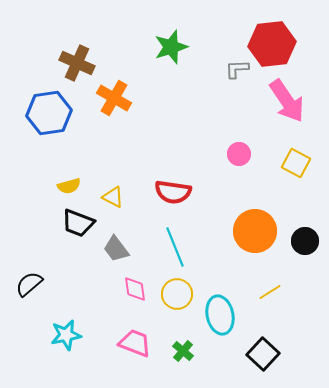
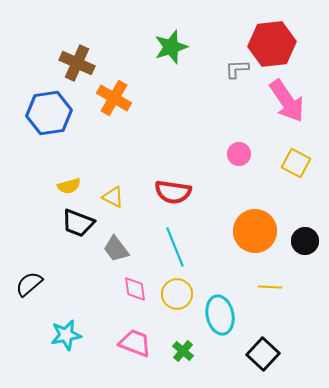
yellow line: moved 5 px up; rotated 35 degrees clockwise
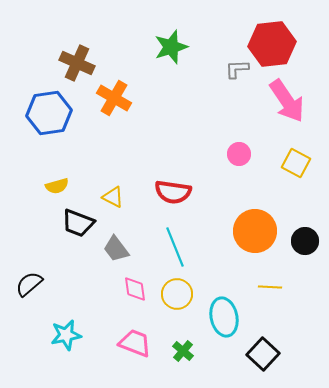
yellow semicircle: moved 12 px left
cyan ellipse: moved 4 px right, 2 px down
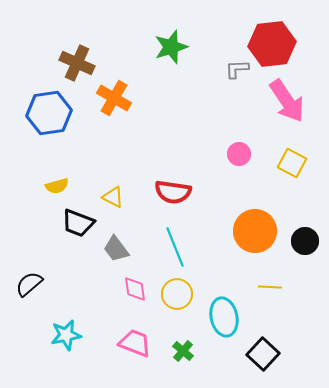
yellow square: moved 4 px left
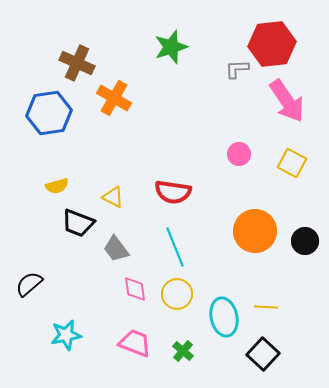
yellow line: moved 4 px left, 20 px down
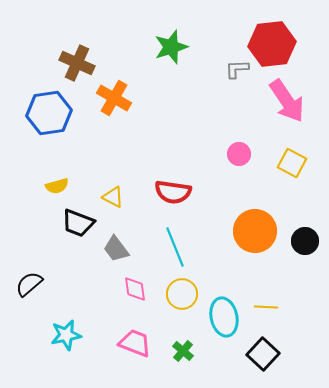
yellow circle: moved 5 px right
